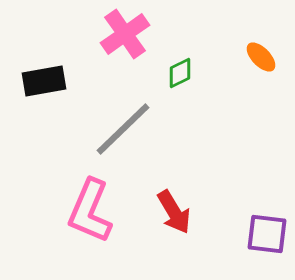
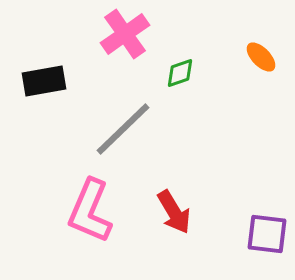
green diamond: rotated 8 degrees clockwise
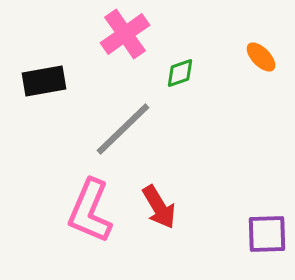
red arrow: moved 15 px left, 5 px up
purple square: rotated 9 degrees counterclockwise
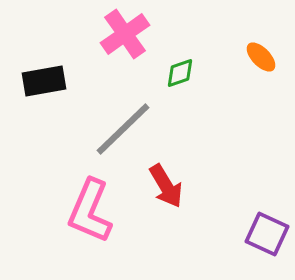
red arrow: moved 7 px right, 21 px up
purple square: rotated 27 degrees clockwise
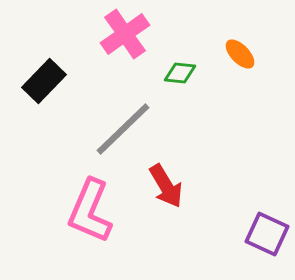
orange ellipse: moved 21 px left, 3 px up
green diamond: rotated 24 degrees clockwise
black rectangle: rotated 36 degrees counterclockwise
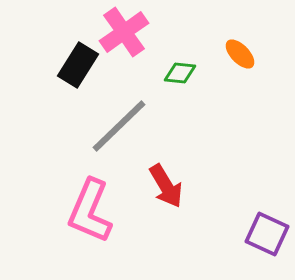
pink cross: moved 1 px left, 2 px up
black rectangle: moved 34 px right, 16 px up; rotated 12 degrees counterclockwise
gray line: moved 4 px left, 3 px up
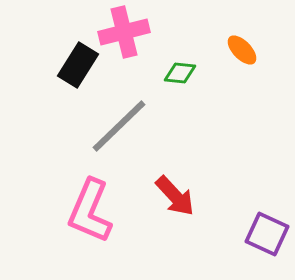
pink cross: rotated 21 degrees clockwise
orange ellipse: moved 2 px right, 4 px up
red arrow: moved 9 px right, 10 px down; rotated 12 degrees counterclockwise
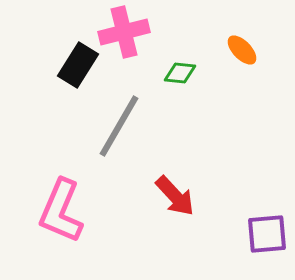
gray line: rotated 16 degrees counterclockwise
pink L-shape: moved 29 px left
purple square: rotated 30 degrees counterclockwise
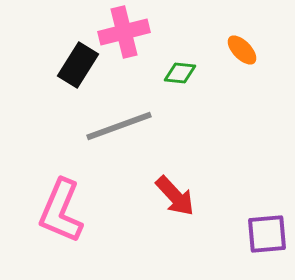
gray line: rotated 40 degrees clockwise
